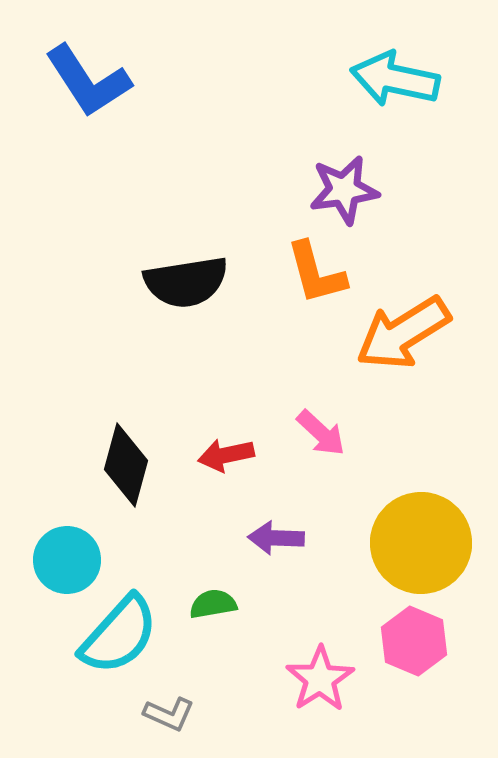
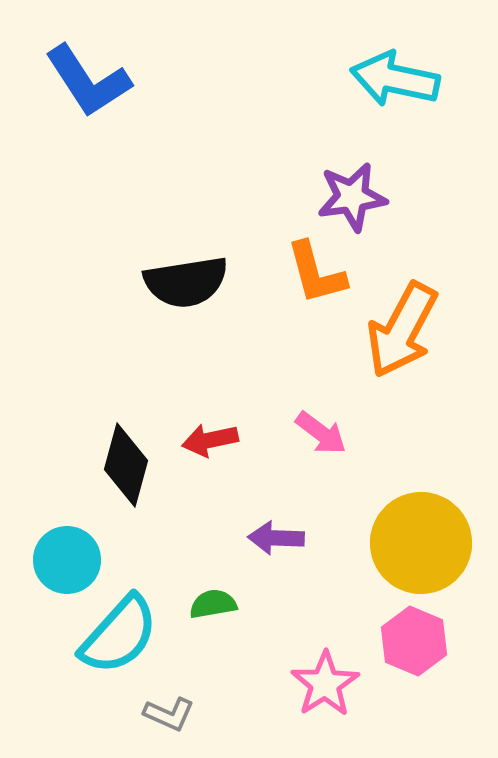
purple star: moved 8 px right, 7 px down
orange arrow: moved 1 px left, 3 px up; rotated 30 degrees counterclockwise
pink arrow: rotated 6 degrees counterclockwise
red arrow: moved 16 px left, 15 px up
pink star: moved 5 px right, 5 px down
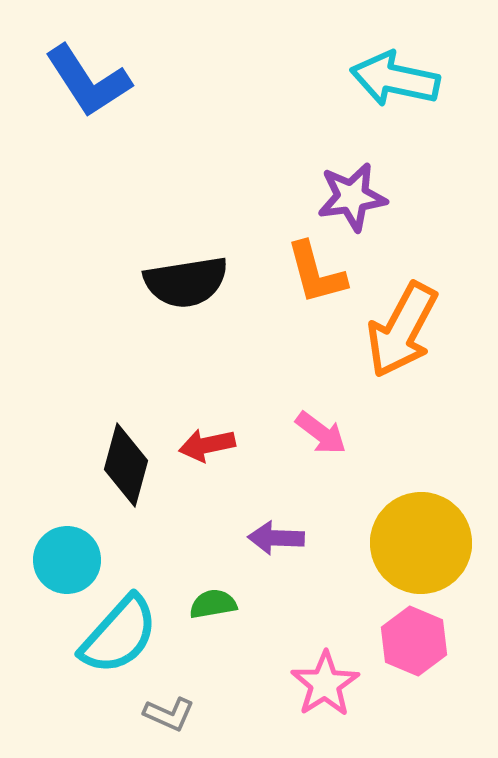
red arrow: moved 3 px left, 5 px down
